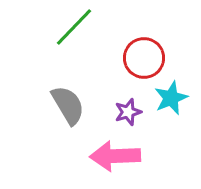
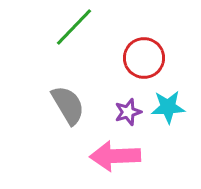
cyan star: moved 3 px left, 9 px down; rotated 20 degrees clockwise
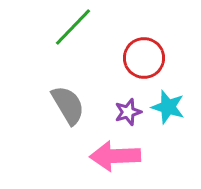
green line: moved 1 px left
cyan star: rotated 20 degrees clockwise
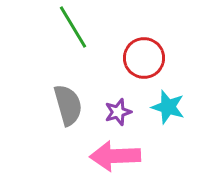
green line: rotated 75 degrees counterclockwise
gray semicircle: rotated 15 degrees clockwise
purple star: moved 10 px left
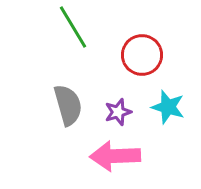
red circle: moved 2 px left, 3 px up
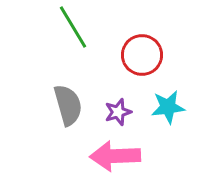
cyan star: rotated 24 degrees counterclockwise
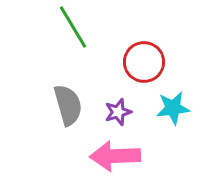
red circle: moved 2 px right, 7 px down
cyan star: moved 5 px right, 1 px down
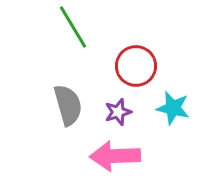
red circle: moved 8 px left, 4 px down
cyan star: rotated 20 degrees clockwise
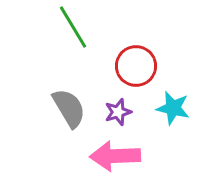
gray semicircle: moved 1 px right, 3 px down; rotated 15 degrees counterclockwise
